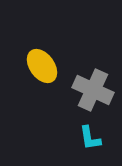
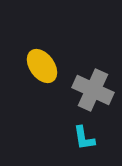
cyan L-shape: moved 6 px left
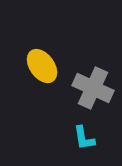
gray cross: moved 2 px up
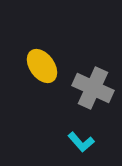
cyan L-shape: moved 3 px left, 4 px down; rotated 32 degrees counterclockwise
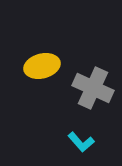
yellow ellipse: rotated 68 degrees counterclockwise
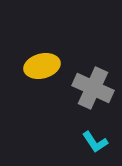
cyan L-shape: moved 14 px right; rotated 8 degrees clockwise
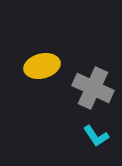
cyan L-shape: moved 1 px right, 6 px up
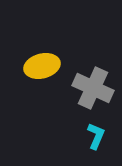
cyan L-shape: rotated 124 degrees counterclockwise
